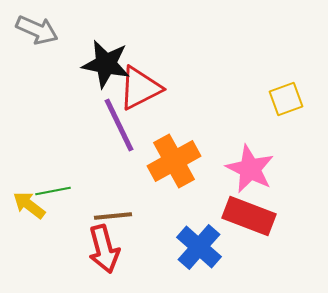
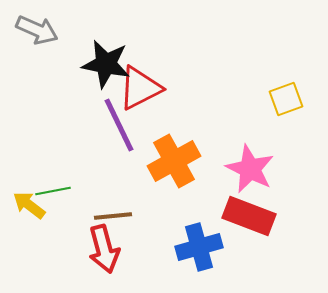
blue cross: rotated 33 degrees clockwise
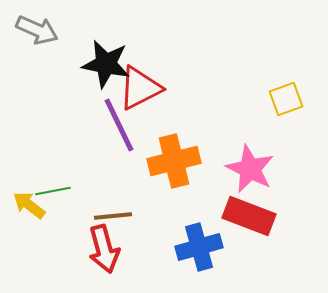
orange cross: rotated 15 degrees clockwise
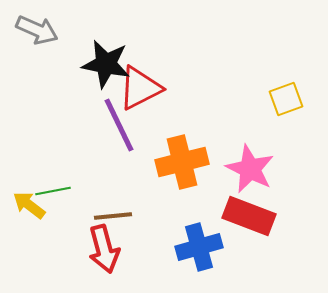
orange cross: moved 8 px right, 1 px down
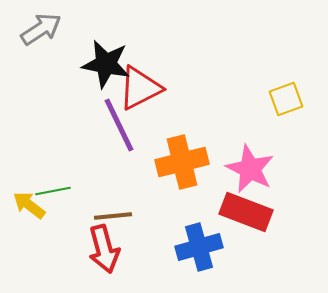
gray arrow: moved 4 px right, 1 px up; rotated 57 degrees counterclockwise
red rectangle: moved 3 px left, 4 px up
